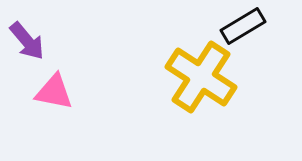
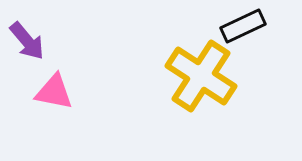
black rectangle: rotated 6 degrees clockwise
yellow cross: moved 1 px up
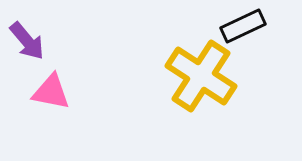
pink triangle: moved 3 px left
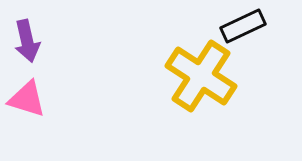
purple arrow: rotated 27 degrees clockwise
pink triangle: moved 24 px left, 7 px down; rotated 6 degrees clockwise
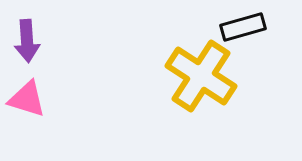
black rectangle: moved 1 px down; rotated 9 degrees clockwise
purple arrow: rotated 9 degrees clockwise
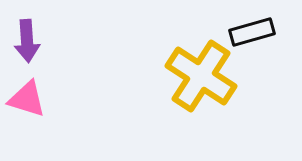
black rectangle: moved 9 px right, 5 px down
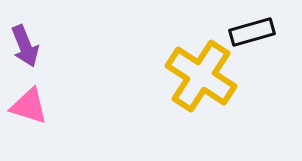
purple arrow: moved 2 px left, 5 px down; rotated 18 degrees counterclockwise
pink triangle: moved 2 px right, 7 px down
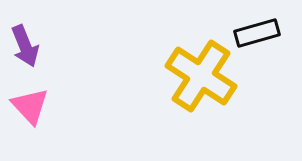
black rectangle: moved 5 px right, 1 px down
pink triangle: moved 1 px right; rotated 30 degrees clockwise
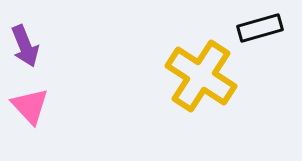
black rectangle: moved 3 px right, 5 px up
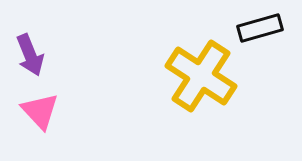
purple arrow: moved 5 px right, 9 px down
pink triangle: moved 10 px right, 5 px down
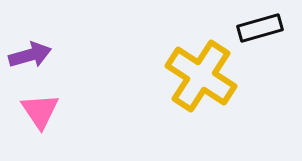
purple arrow: rotated 84 degrees counterclockwise
pink triangle: rotated 9 degrees clockwise
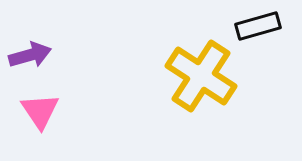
black rectangle: moved 2 px left, 2 px up
